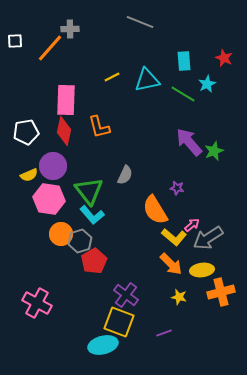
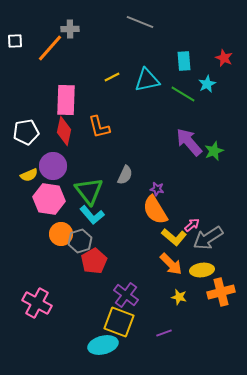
purple star: moved 20 px left, 1 px down
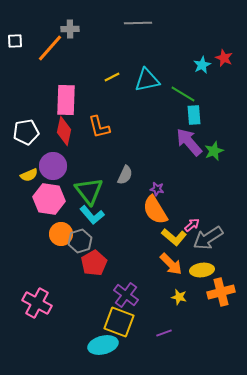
gray line: moved 2 px left, 1 px down; rotated 24 degrees counterclockwise
cyan rectangle: moved 10 px right, 54 px down
cyan star: moved 5 px left, 19 px up
red pentagon: moved 2 px down
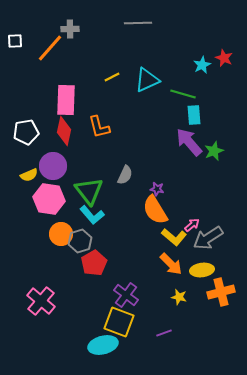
cyan triangle: rotated 12 degrees counterclockwise
green line: rotated 15 degrees counterclockwise
pink cross: moved 4 px right, 2 px up; rotated 12 degrees clockwise
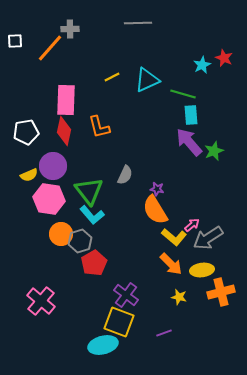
cyan rectangle: moved 3 px left
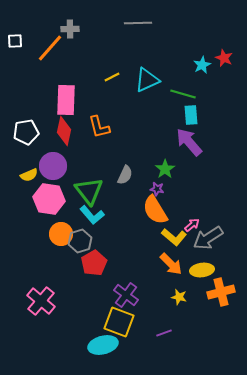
green star: moved 49 px left, 18 px down; rotated 12 degrees counterclockwise
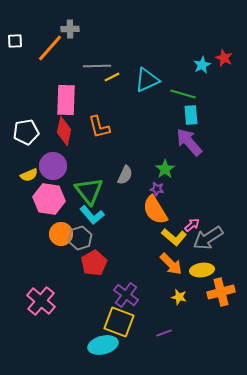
gray line: moved 41 px left, 43 px down
gray hexagon: moved 3 px up
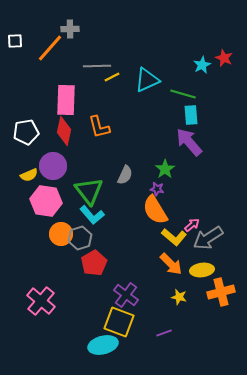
pink hexagon: moved 3 px left, 2 px down
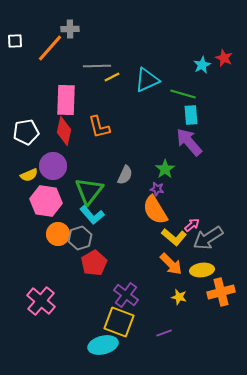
green triangle: rotated 16 degrees clockwise
orange circle: moved 3 px left
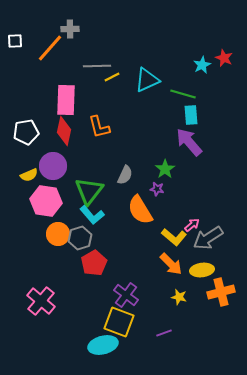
orange semicircle: moved 15 px left
